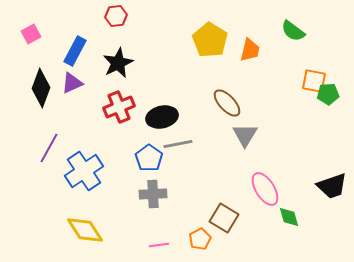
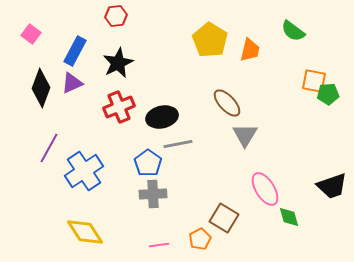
pink square: rotated 24 degrees counterclockwise
blue pentagon: moved 1 px left, 5 px down
yellow diamond: moved 2 px down
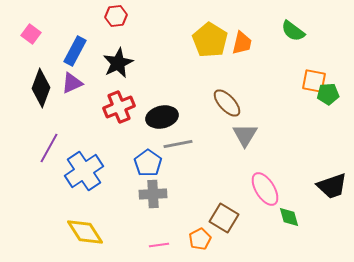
orange trapezoid: moved 8 px left, 7 px up
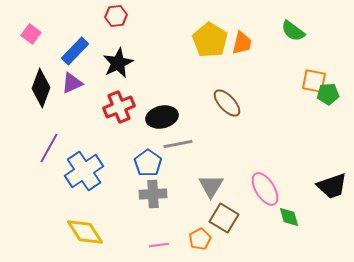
blue rectangle: rotated 16 degrees clockwise
gray triangle: moved 34 px left, 51 px down
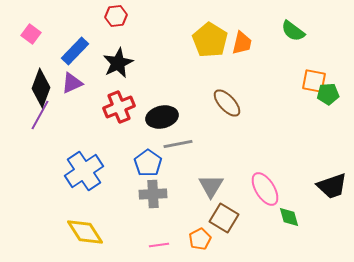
purple line: moved 9 px left, 33 px up
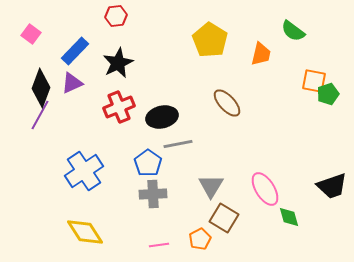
orange trapezoid: moved 19 px right, 11 px down
green pentagon: rotated 15 degrees counterclockwise
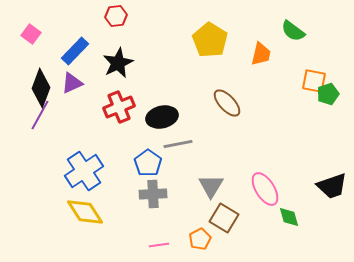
yellow diamond: moved 20 px up
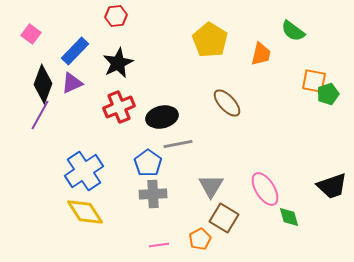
black diamond: moved 2 px right, 4 px up
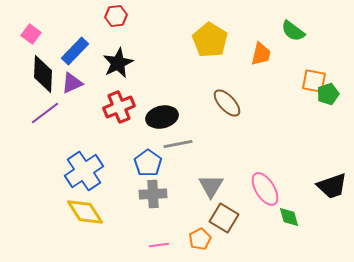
black diamond: moved 10 px up; rotated 18 degrees counterclockwise
purple line: moved 5 px right, 2 px up; rotated 24 degrees clockwise
